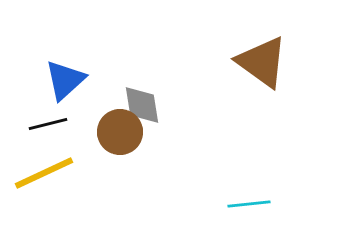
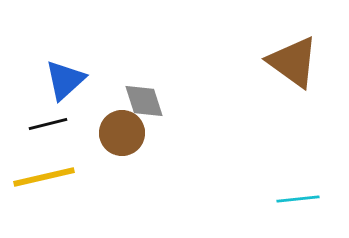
brown triangle: moved 31 px right
gray diamond: moved 2 px right, 4 px up; rotated 9 degrees counterclockwise
brown circle: moved 2 px right, 1 px down
yellow line: moved 4 px down; rotated 12 degrees clockwise
cyan line: moved 49 px right, 5 px up
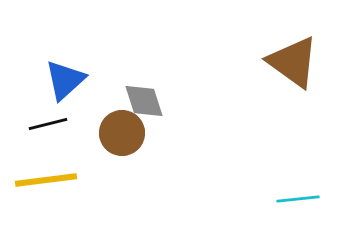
yellow line: moved 2 px right, 3 px down; rotated 6 degrees clockwise
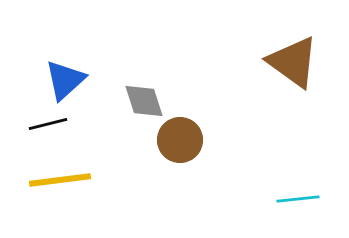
brown circle: moved 58 px right, 7 px down
yellow line: moved 14 px right
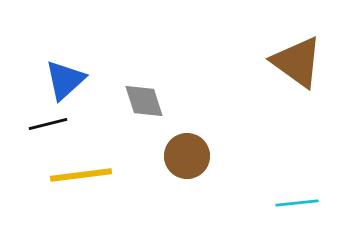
brown triangle: moved 4 px right
brown circle: moved 7 px right, 16 px down
yellow line: moved 21 px right, 5 px up
cyan line: moved 1 px left, 4 px down
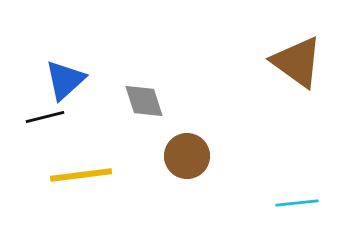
black line: moved 3 px left, 7 px up
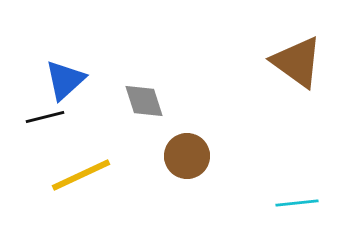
yellow line: rotated 18 degrees counterclockwise
